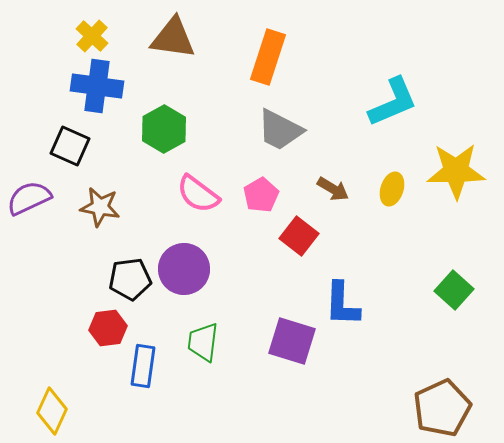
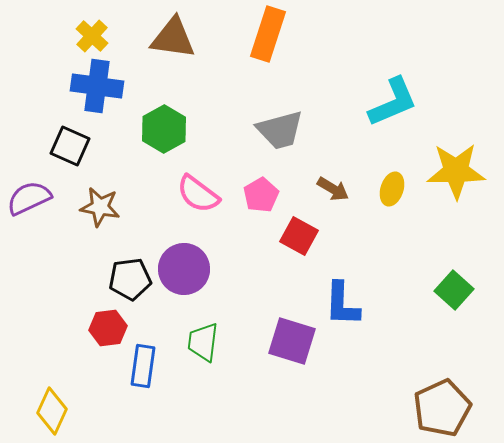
orange rectangle: moved 23 px up
gray trapezoid: rotated 42 degrees counterclockwise
red square: rotated 9 degrees counterclockwise
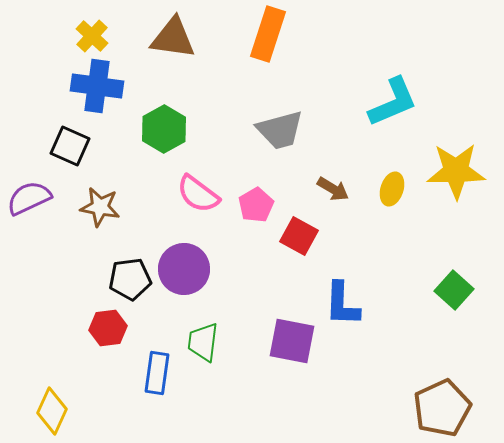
pink pentagon: moved 5 px left, 10 px down
purple square: rotated 6 degrees counterclockwise
blue rectangle: moved 14 px right, 7 px down
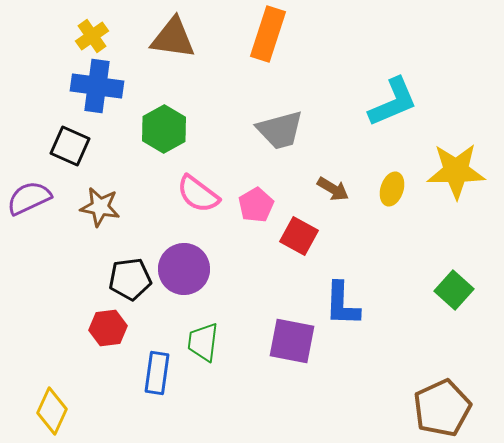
yellow cross: rotated 12 degrees clockwise
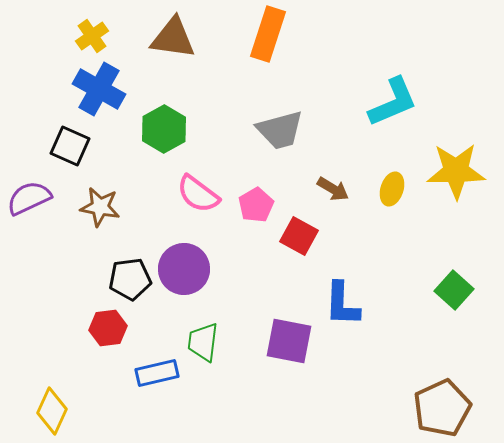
blue cross: moved 2 px right, 3 px down; rotated 21 degrees clockwise
purple square: moved 3 px left
blue rectangle: rotated 69 degrees clockwise
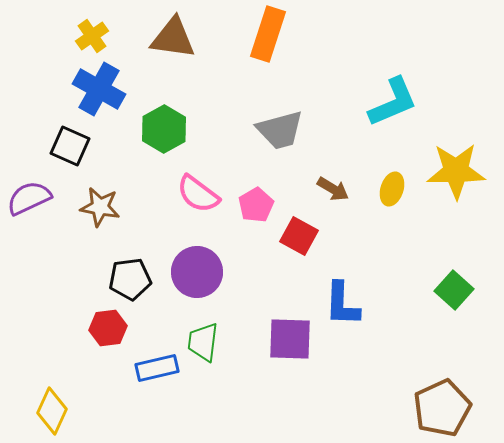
purple circle: moved 13 px right, 3 px down
purple square: moved 1 px right, 2 px up; rotated 9 degrees counterclockwise
blue rectangle: moved 5 px up
